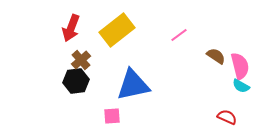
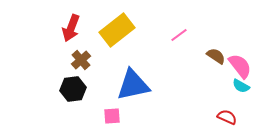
pink semicircle: rotated 24 degrees counterclockwise
black hexagon: moved 3 px left, 8 px down
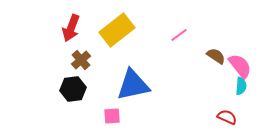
cyan semicircle: rotated 114 degrees counterclockwise
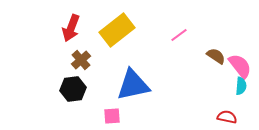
red semicircle: rotated 12 degrees counterclockwise
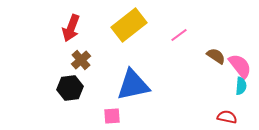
yellow rectangle: moved 12 px right, 5 px up
black hexagon: moved 3 px left, 1 px up
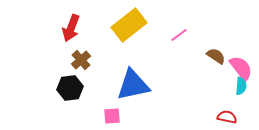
pink semicircle: moved 1 px right, 2 px down
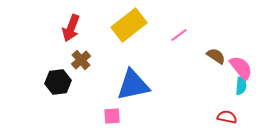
black hexagon: moved 12 px left, 6 px up
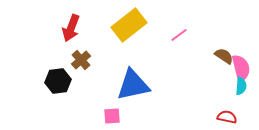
brown semicircle: moved 8 px right
pink semicircle: rotated 24 degrees clockwise
black hexagon: moved 1 px up
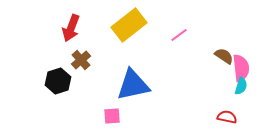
pink semicircle: rotated 8 degrees clockwise
black hexagon: rotated 10 degrees counterclockwise
cyan semicircle: rotated 12 degrees clockwise
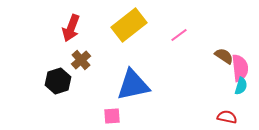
pink semicircle: moved 1 px left
